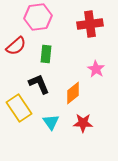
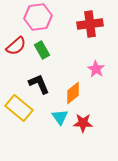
green rectangle: moved 4 px left, 4 px up; rotated 36 degrees counterclockwise
yellow rectangle: rotated 16 degrees counterclockwise
cyan triangle: moved 9 px right, 5 px up
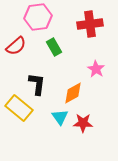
green rectangle: moved 12 px right, 3 px up
black L-shape: moved 2 px left; rotated 30 degrees clockwise
orange diamond: rotated 10 degrees clockwise
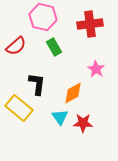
pink hexagon: moved 5 px right; rotated 20 degrees clockwise
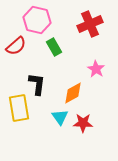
pink hexagon: moved 6 px left, 3 px down
red cross: rotated 15 degrees counterclockwise
yellow rectangle: rotated 40 degrees clockwise
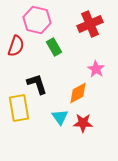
red semicircle: rotated 30 degrees counterclockwise
black L-shape: rotated 25 degrees counterclockwise
orange diamond: moved 5 px right
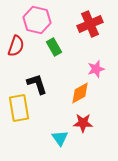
pink star: rotated 24 degrees clockwise
orange diamond: moved 2 px right
cyan triangle: moved 21 px down
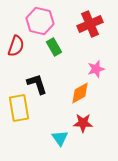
pink hexagon: moved 3 px right, 1 px down
